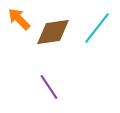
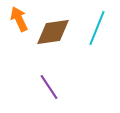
orange arrow: rotated 20 degrees clockwise
cyan line: rotated 16 degrees counterclockwise
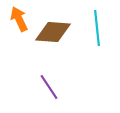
cyan line: rotated 28 degrees counterclockwise
brown diamond: rotated 12 degrees clockwise
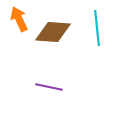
purple line: rotated 44 degrees counterclockwise
